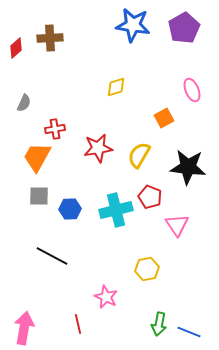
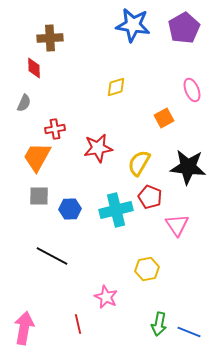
red diamond: moved 18 px right, 20 px down; rotated 50 degrees counterclockwise
yellow semicircle: moved 8 px down
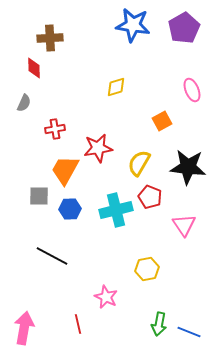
orange square: moved 2 px left, 3 px down
orange trapezoid: moved 28 px right, 13 px down
pink triangle: moved 7 px right
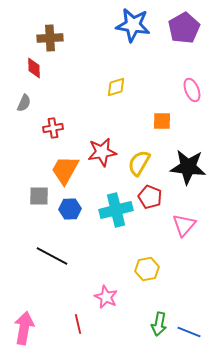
orange square: rotated 30 degrees clockwise
red cross: moved 2 px left, 1 px up
red star: moved 4 px right, 4 px down
pink triangle: rotated 15 degrees clockwise
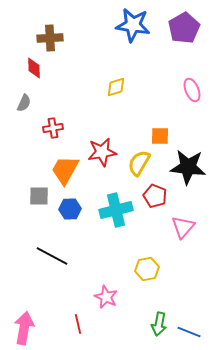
orange square: moved 2 px left, 15 px down
red pentagon: moved 5 px right, 1 px up
pink triangle: moved 1 px left, 2 px down
